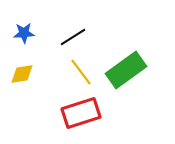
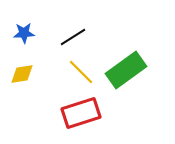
yellow line: rotated 8 degrees counterclockwise
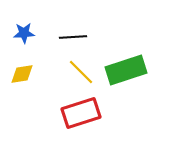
black line: rotated 28 degrees clockwise
green rectangle: rotated 18 degrees clockwise
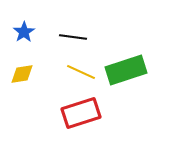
blue star: moved 1 px up; rotated 30 degrees counterclockwise
black line: rotated 12 degrees clockwise
yellow line: rotated 20 degrees counterclockwise
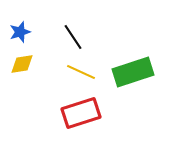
blue star: moved 4 px left; rotated 15 degrees clockwise
black line: rotated 48 degrees clockwise
green rectangle: moved 7 px right, 2 px down
yellow diamond: moved 10 px up
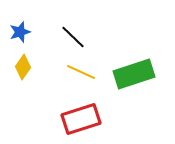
black line: rotated 12 degrees counterclockwise
yellow diamond: moved 1 px right, 3 px down; rotated 45 degrees counterclockwise
green rectangle: moved 1 px right, 2 px down
red rectangle: moved 6 px down
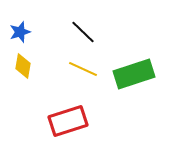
black line: moved 10 px right, 5 px up
yellow diamond: moved 1 px up; rotated 25 degrees counterclockwise
yellow line: moved 2 px right, 3 px up
red rectangle: moved 13 px left, 2 px down
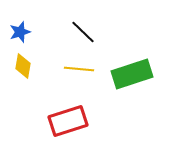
yellow line: moved 4 px left; rotated 20 degrees counterclockwise
green rectangle: moved 2 px left
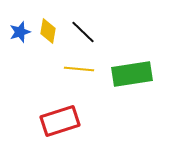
yellow diamond: moved 25 px right, 35 px up
green rectangle: rotated 9 degrees clockwise
red rectangle: moved 8 px left
